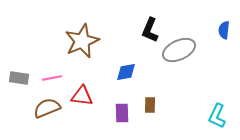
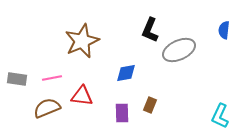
blue diamond: moved 1 px down
gray rectangle: moved 2 px left, 1 px down
brown rectangle: rotated 21 degrees clockwise
cyan L-shape: moved 3 px right
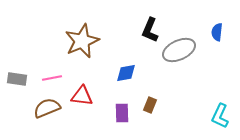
blue semicircle: moved 7 px left, 2 px down
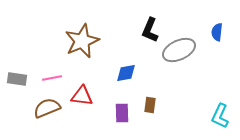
brown rectangle: rotated 14 degrees counterclockwise
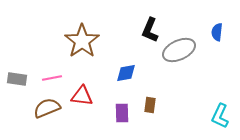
brown star: rotated 12 degrees counterclockwise
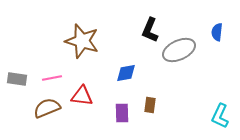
brown star: rotated 20 degrees counterclockwise
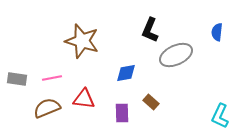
gray ellipse: moved 3 px left, 5 px down
red triangle: moved 2 px right, 3 px down
brown rectangle: moved 1 px right, 3 px up; rotated 56 degrees counterclockwise
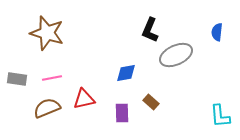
brown star: moved 35 px left, 8 px up
red triangle: rotated 20 degrees counterclockwise
cyan L-shape: rotated 30 degrees counterclockwise
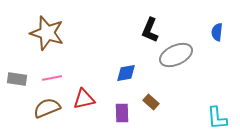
cyan L-shape: moved 3 px left, 2 px down
